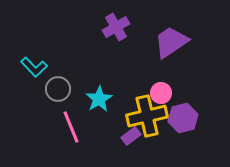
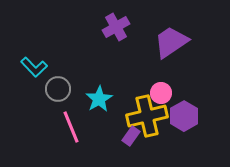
purple hexagon: moved 1 px right, 2 px up; rotated 16 degrees counterclockwise
purple rectangle: rotated 18 degrees counterclockwise
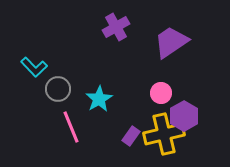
yellow cross: moved 17 px right, 18 px down
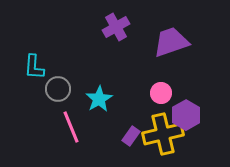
purple trapezoid: rotated 15 degrees clockwise
cyan L-shape: rotated 48 degrees clockwise
purple hexagon: moved 2 px right, 1 px up
yellow cross: moved 1 px left
